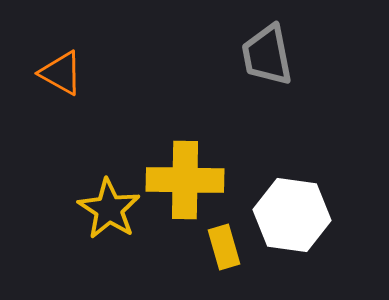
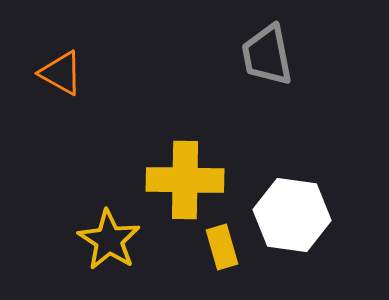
yellow star: moved 31 px down
yellow rectangle: moved 2 px left
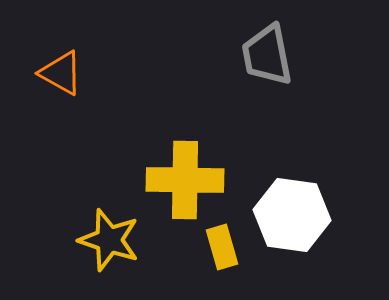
yellow star: rotated 14 degrees counterclockwise
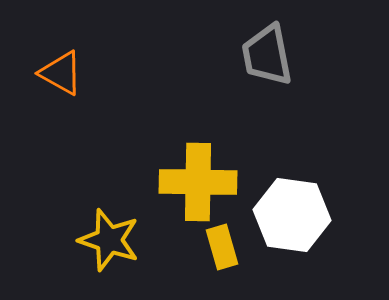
yellow cross: moved 13 px right, 2 px down
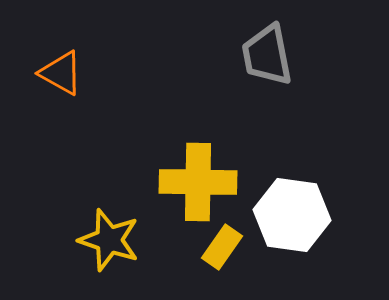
yellow rectangle: rotated 51 degrees clockwise
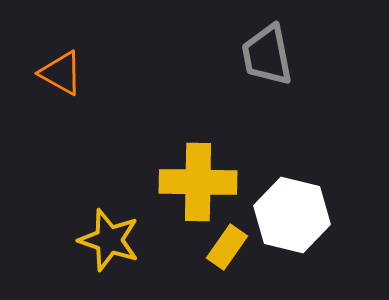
white hexagon: rotated 6 degrees clockwise
yellow rectangle: moved 5 px right
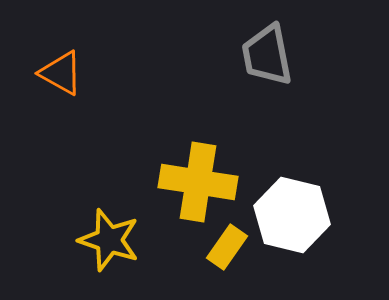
yellow cross: rotated 8 degrees clockwise
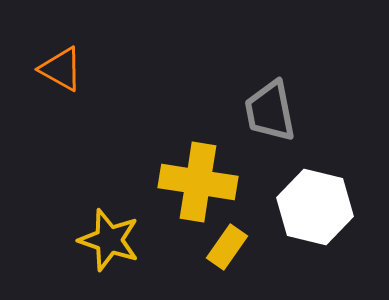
gray trapezoid: moved 3 px right, 56 px down
orange triangle: moved 4 px up
white hexagon: moved 23 px right, 8 px up
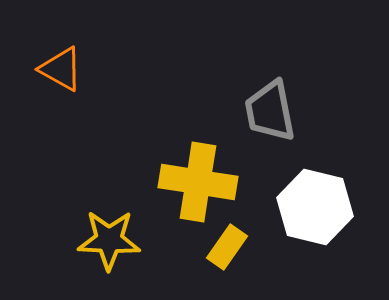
yellow star: rotated 16 degrees counterclockwise
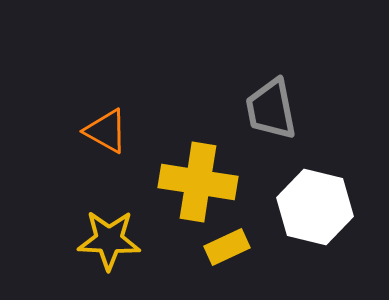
orange triangle: moved 45 px right, 62 px down
gray trapezoid: moved 1 px right, 2 px up
yellow rectangle: rotated 30 degrees clockwise
